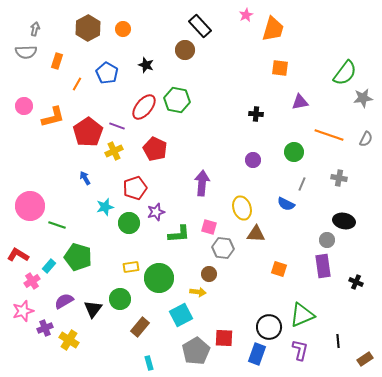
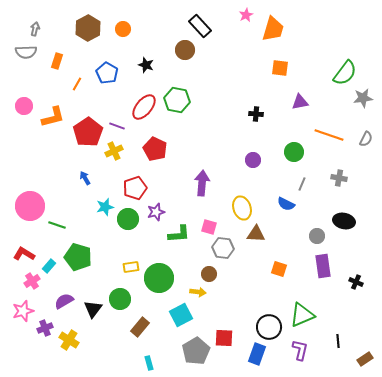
green circle at (129, 223): moved 1 px left, 4 px up
gray circle at (327, 240): moved 10 px left, 4 px up
red L-shape at (18, 255): moved 6 px right, 1 px up
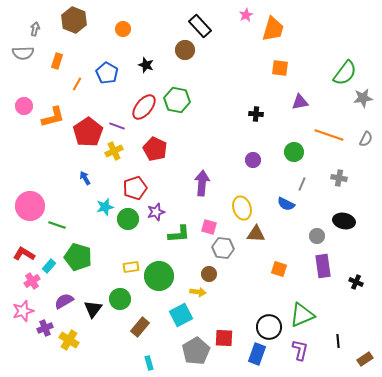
brown hexagon at (88, 28): moved 14 px left, 8 px up; rotated 10 degrees counterclockwise
gray semicircle at (26, 52): moved 3 px left, 1 px down
green circle at (159, 278): moved 2 px up
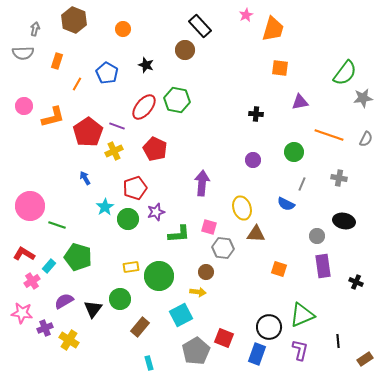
cyan star at (105, 207): rotated 18 degrees counterclockwise
brown circle at (209, 274): moved 3 px left, 2 px up
pink star at (23, 311): moved 1 px left, 2 px down; rotated 25 degrees clockwise
red square at (224, 338): rotated 18 degrees clockwise
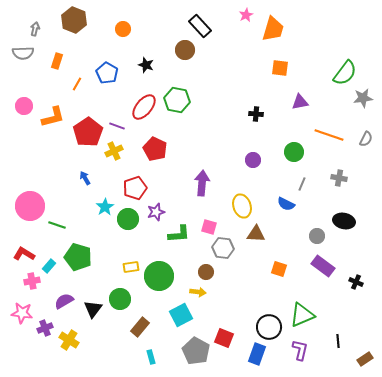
yellow ellipse at (242, 208): moved 2 px up
purple rectangle at (323, 266): rotated 45 degrees counterclockwise
pink cross at (32, 281): rotated 21 degrees clockwise
gray pentagon at (196, 351): rotated 12 degrees counterclockwise
cyan rectangle at (149, 363): moved 2 px right, 6 px up
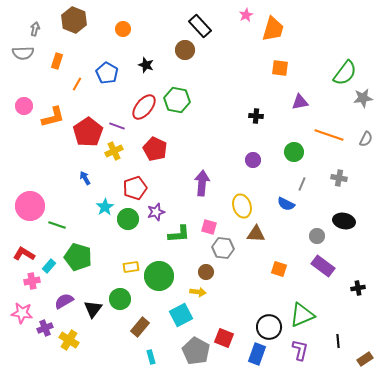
black cross at (256, 114): moved 2 px down
black cross at (356, 282): moved 2 px right, 6 px down; rotated 32 degrees counterclockwise
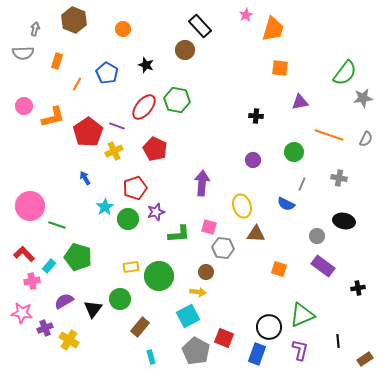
red L-shape at (24, 254): rotated 15 degrees clockwise
cyan square at (181, 315): moved 7 px right, 1 px down
